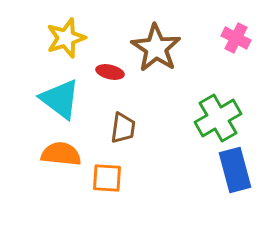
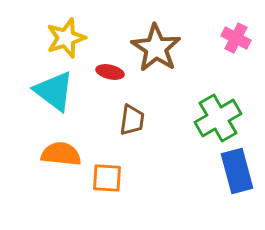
cyan triangle: moved 6 px left, 8 px up
brown trapezoid: moved 9 px right, 8 px up
blue rectangle: moved 2 px right, 1 px down
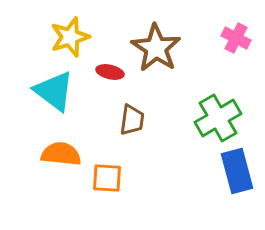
yellow star: moved 4 px right, 1 px up
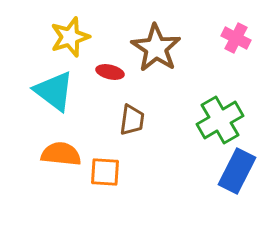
green cross: moved 2 px right, 2 px down
blue rectangle: rotated 42 degrees clockwise
orange square: moved 2 px left, 6 px up
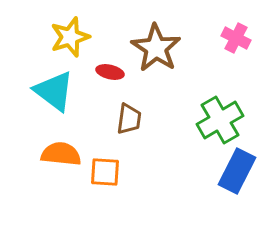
brown trapezoid: moved 3 px left, 1 px up
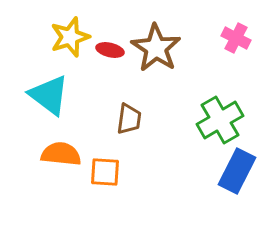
red ellipse: moved 22 px up
cyan triangle: moved 5 px left, 4 px down
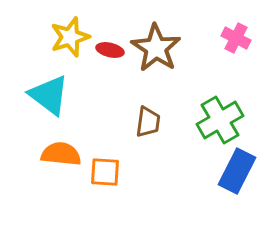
brown trapezoid: moved 19 px right, 3 px down
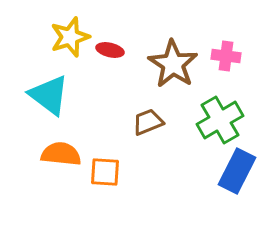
pink cross: moved 10 px left, 18 px down; rotated 20 degrees counterclockwise
brown star: moved 17 px right, 16 px down
brown trapezoid: rotated 120 degrees counterclockwise
